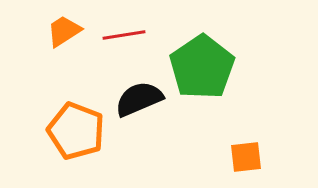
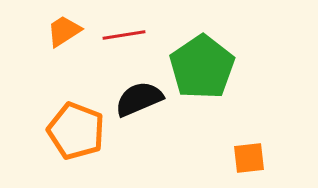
orange square: moved 3 px right, 1 px down
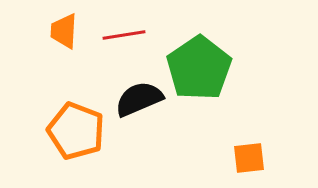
orange trapezoid: rotated 54 degrees counterclockwise
green pentagon: moved 3 px left, 1 px down
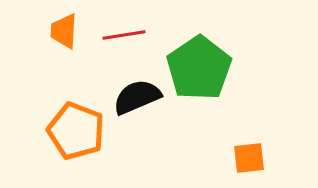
black semicircle: moved 2 px left, 2 px up
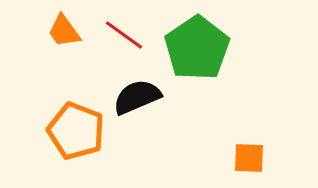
orange trapezoid: rotated 39 degrees counterclockwise
red line: rotated 45 degrees clockwise
green pentagon: moved 2 px left, 20 px up
orange square: rotated 8 degrees clockwise
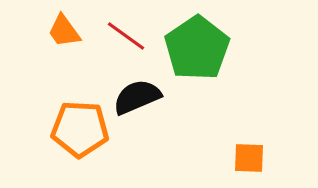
red line: moved 2 px right, 1 px down
orange pentagon: moved 4 px right, 2 px up; rotated 18 degrees counterclockwise
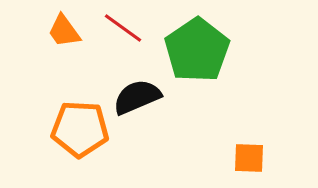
red line: moved 3 px left, 8 px up
green pentagon: moved 2 px down
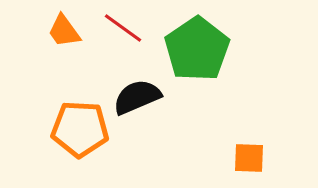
green pentagon: moved 1 px up
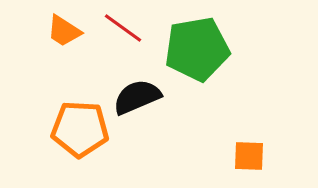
orange trapezoid: rotated 21 degrees counterclockwise
green pentagon: rotated 24 degrees clockwise
orange square: moved 2 px up
